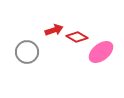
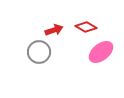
red diamond: moved 9 px right, 10 px up
gray circle: moved 12 px right
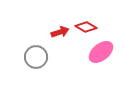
red arrow: moved 6 px right, 2 px down
gray circle: moved 3 px left, 5 px down
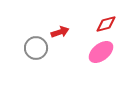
red diamond: moved 20 px right, 3 px up; rotated 45 degrees counterclockwise
gray circle: moved 9 px up
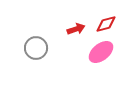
red arrow: moved 16 px right, 3 px up
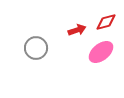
red diamond: moved 2 px up
red arrow: moved 1 px right, 1 px down
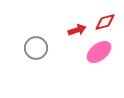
red diamond: moved 1 px left
pink ellipse: moved 2 px left
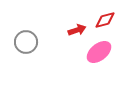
red diamond: moved 2 px up
gray circle: moved 10 px left, 6 px up
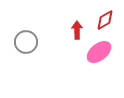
red diamond: rotated 15 degrees counterclockwise
red arrow: rotated 72 degrees counterclockwise
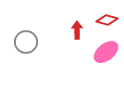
red diamond: moved 2 px right; rotated 45 degrees clockwise
pink ellipse: moved 7 px right
